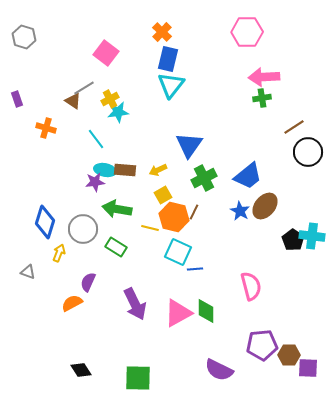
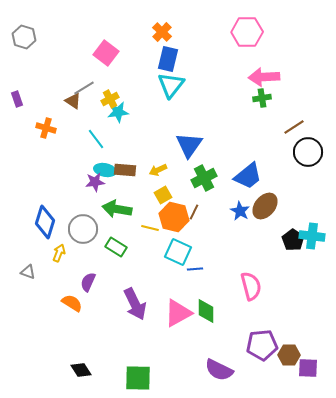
orange semicircle at (72, 303): rotated 60 degrees clockwise
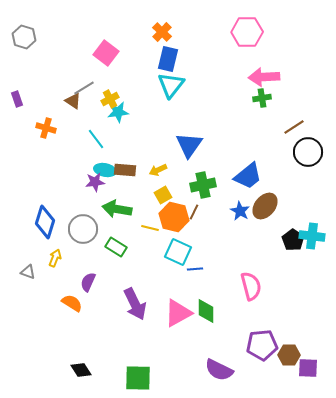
green cross at (204, 178): moved 1 px left, 7 px down; rotated 15 degrees clockwise
yellow arrow at (59, 253): moved 4 px left, 5 px down
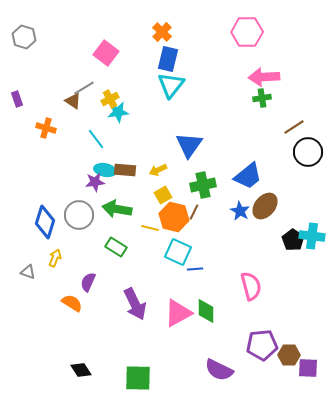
gray circle at (83, 229): moved 4 px left, 14 px up
